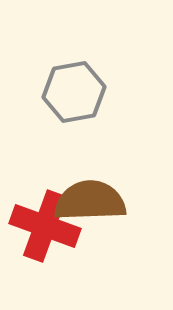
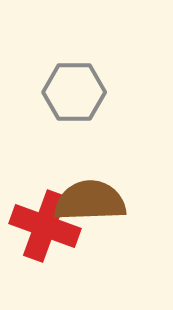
gray hexagon: rotated 10 degrees clockwise
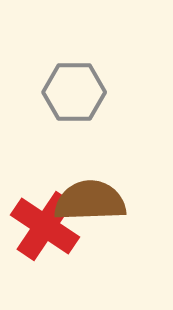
red cross: rotated 14 degrees clockwise
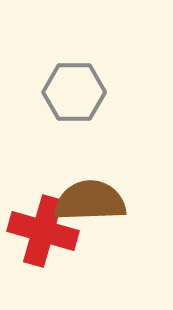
red cross: moved 2 px left, 5 px down; rotated 18 degrees counterclockwise
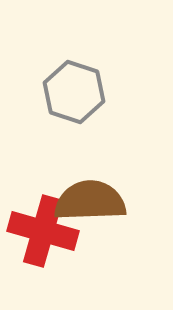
gray hexagon: rotated 18 degrees clockwise
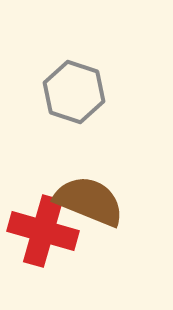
brown semicircle: moved 1 px left; rotated 24 degrees clockwise
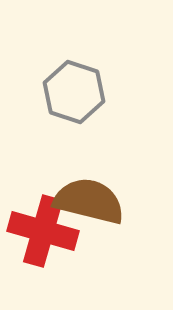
brown semicircle: rotated 8 degrees counterclockwise
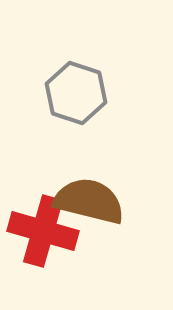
gray hexagon: moved 2 px right, 1 px down
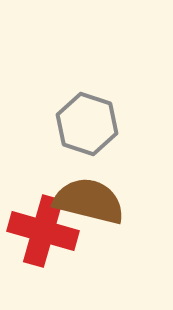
gray hexagon: moved 11 px right, 31 px down
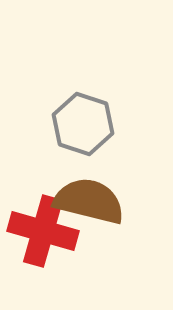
gray hexagon: moved 4 px left
